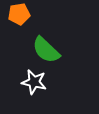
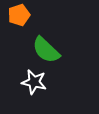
orange pentagon: moved 1 px down; rotated 10 degrees counterclockwise
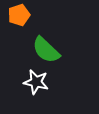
white star: moved 2 px right
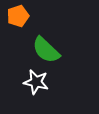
orange pentagon: moved 1 px left, 1 px down
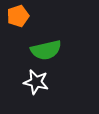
green semicircle: rotated 56 degrees counterclockwise
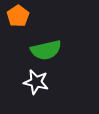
orange pentagon: rotated 15 degrees counterclockwise
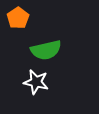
orange pentagon: moved 2 px down
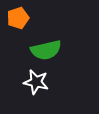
orange pentagon: rotated 15 degrees clockwise
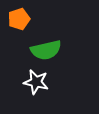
orange pentagon: moved 1 px right, 1 px down
